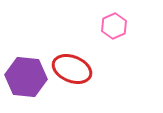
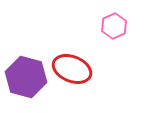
purple hexagon: rotated 9 degrees clockwise
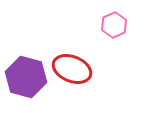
pink hexagon: moved 1 px up
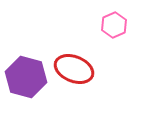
red ellipse: moved 2 px right
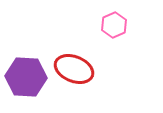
purple hexagon: rotated 12 degrees counterclockwise
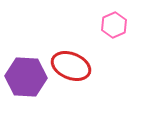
red ellipse: moved 3 px left, 3 px up
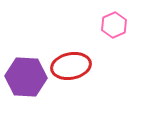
red ellipse: rotated 33 degrees counterclockwise
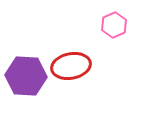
purple hexagon: moved 1 px up
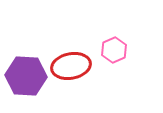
pink hexagon: moved 25 px down
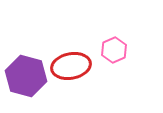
purple hexagon: rotated 12 degrees clockwise
